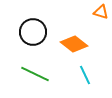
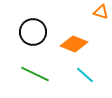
orange diamond: rotated 16 degrees counterclockwise
cyan line: rotated 24 degrees counterclockwise
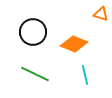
orange triangle: moved 2 px down
cyan line: rotated 36 degrees clockwise
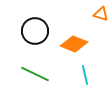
black circle: moved 2 px right, 1 px up
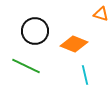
green line: moved 9 px left, 8 px up
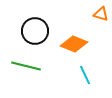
green line: rotated 12 degrees counterclockwise
cyan line: rotated 12 degrees counterclockwise
